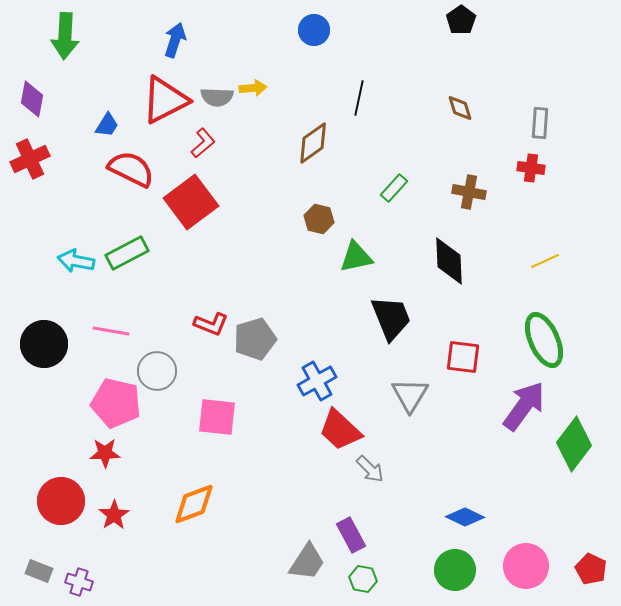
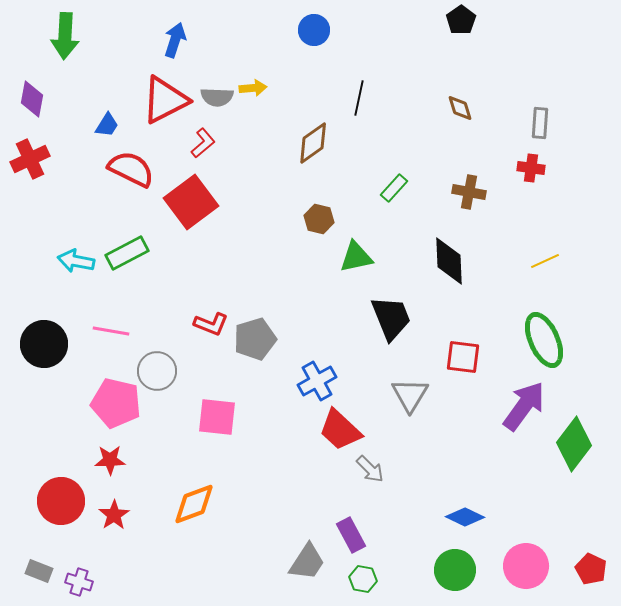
red star at (105, 453): moved 5 px right, 7 px down
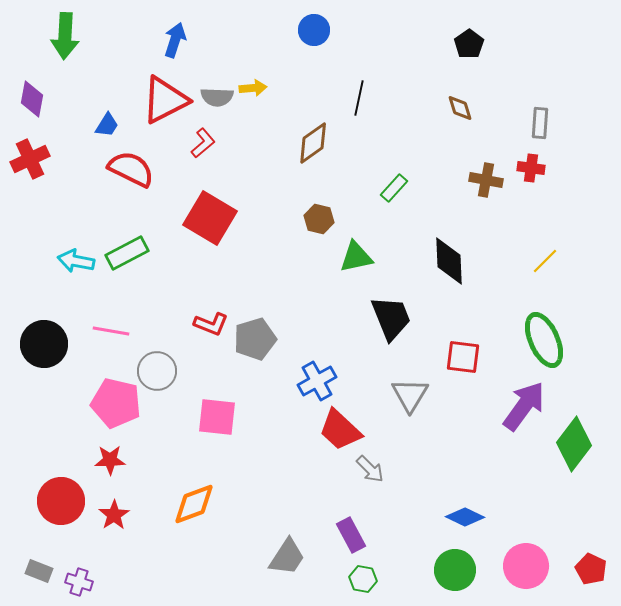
black pentagon at (461, 20): moved 8 px right, 24 px down
brown cross at (469, 192): moved 17 px right, 12 px up
red square at (191, 202): moved 19 px right, 16 px down; rotated 22 degrees counterclockwise
yellow line at (545, 261): rotated 20 degrees counterclockwise
gray trapezoid at (307, 562): moved 20 px left, 5 px up
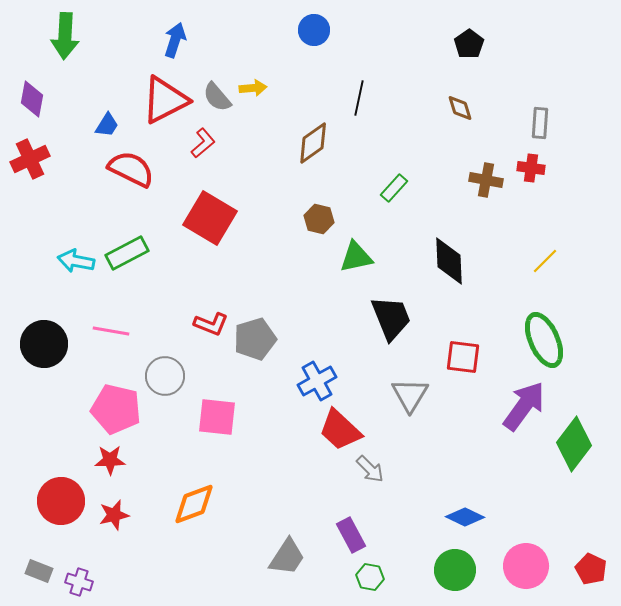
gray semicircle at (217, 97): rotated 48 degrees clockwise
gray circle at (157, 371): moved 8 px right, 5 px down
pink pentagon at (116, 403): moved 6 px down
red star at (114, 515): rotated 20 degrees clockwise
green hexagon at (363, 579): moved 7 px right, 2 px up
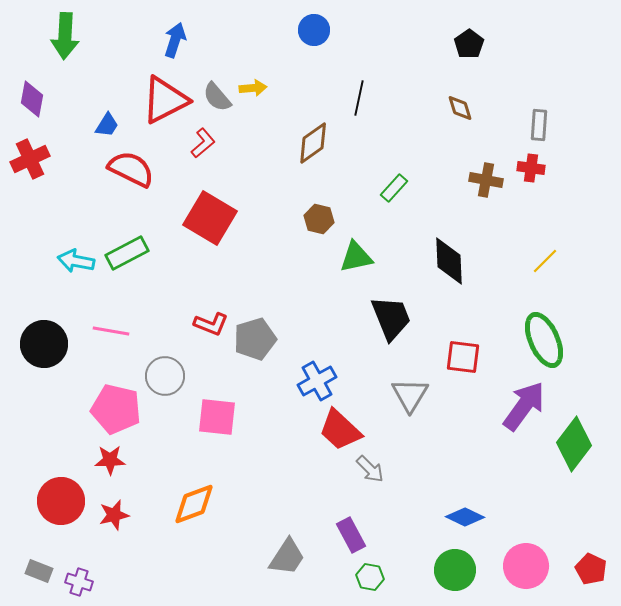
gray rectangle at (540, 123): moved 1 px left, 2 px down
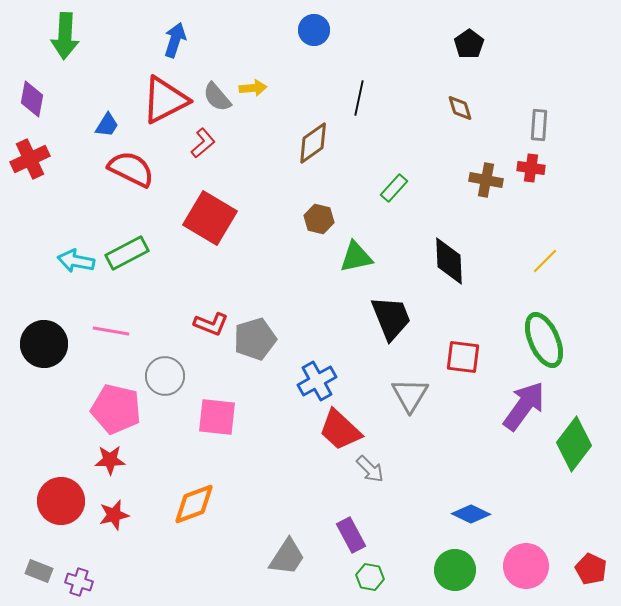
blue diamond at (465, 517): moved 6 px right, 3 px up
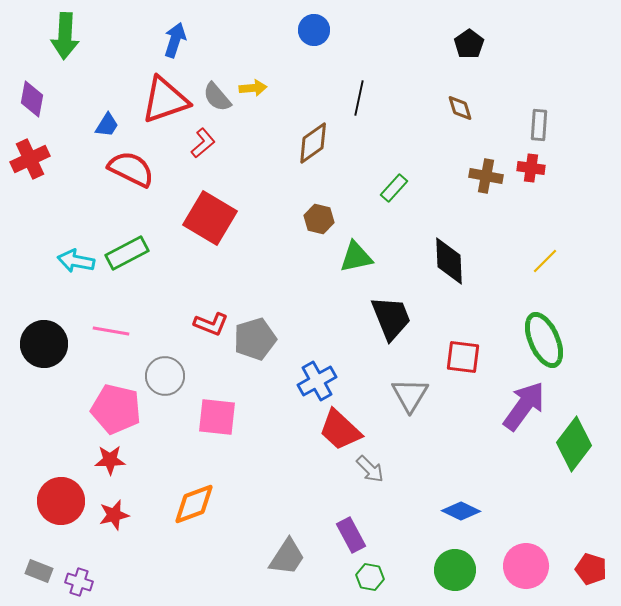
red triangle at (165, 100): rotated 8 degrees clockwise
brown cross at (486, 180): moved 4 px up
blue diamond at (471, 514): moved 10 px left, 3 px up
red pentagon at (591, 569): rotated 8 degrees counterclockwise
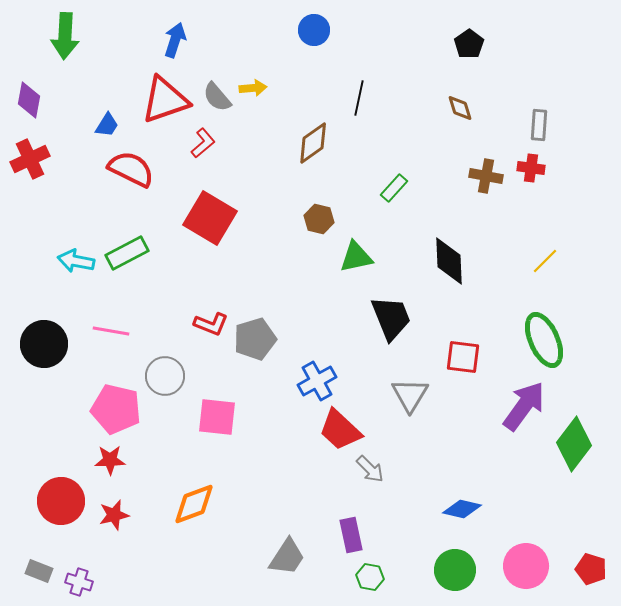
purple diamond at (32, 99): moved 3 px left, 1 px down
blue diamond at (461, 511): moved 1 px right, 2 px up; rotated 12 degrees counterclockwise
purple rectangle at (351, 535): rotated 16 degrees clockwise
